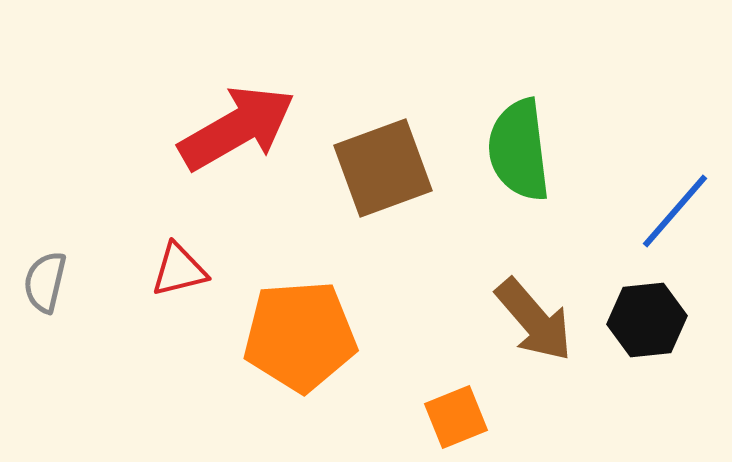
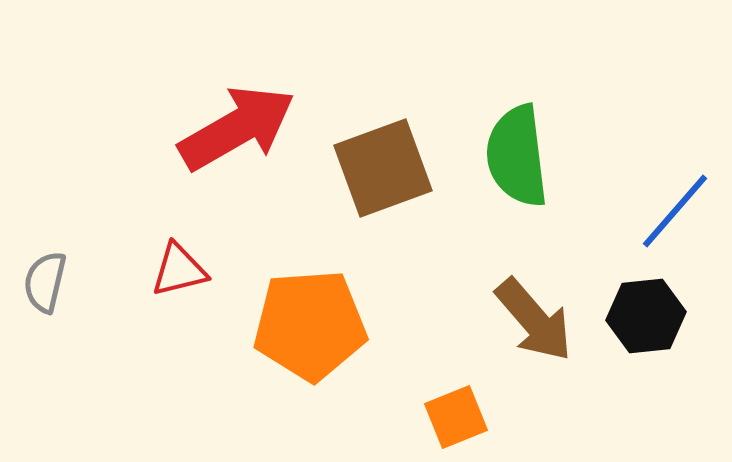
green semicircle: moved 2 px left, 6 px down
black hexagon: moved 1 px left, 4 px up
orange pentagon: moved 10 px right, 11 px up
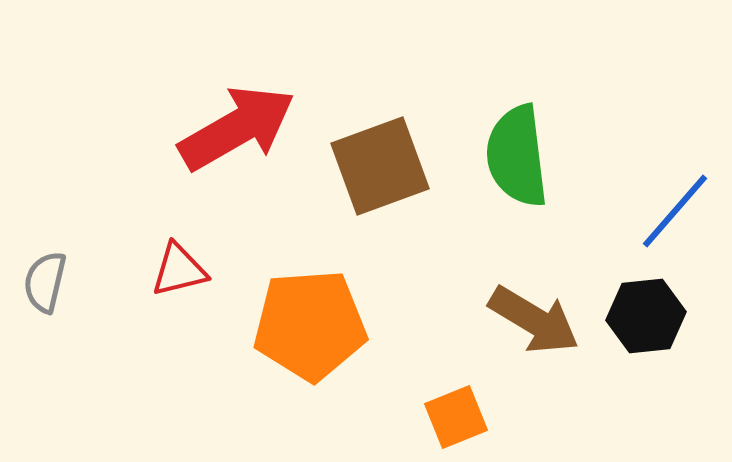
brown square: moved 3 px left, 2 px up
brown arrow: rotated 18 degrees counterclockwise
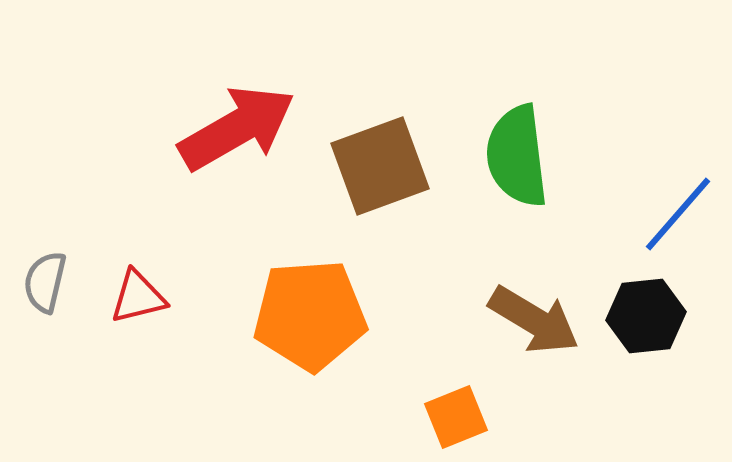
blue line: moved 3 px right, 3 px down
red triangle: moved 41 px left, 27 px down
orange pentagon: moved 10 px up
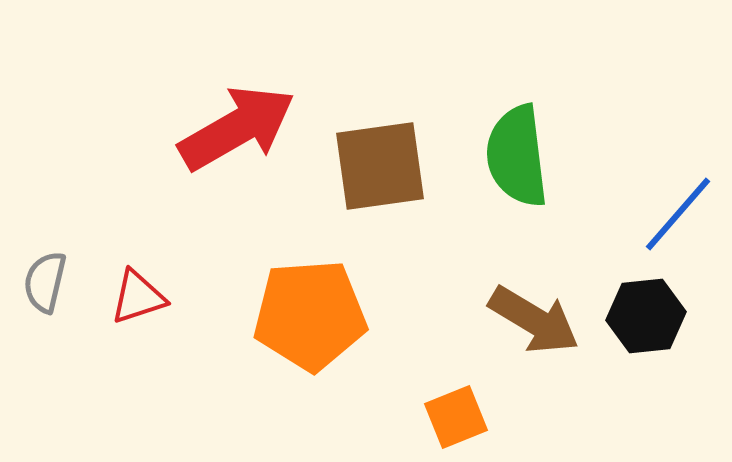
brown square: rotated 12 degrees clockwise
red triangle: rotated 4 degrees counterclockwise
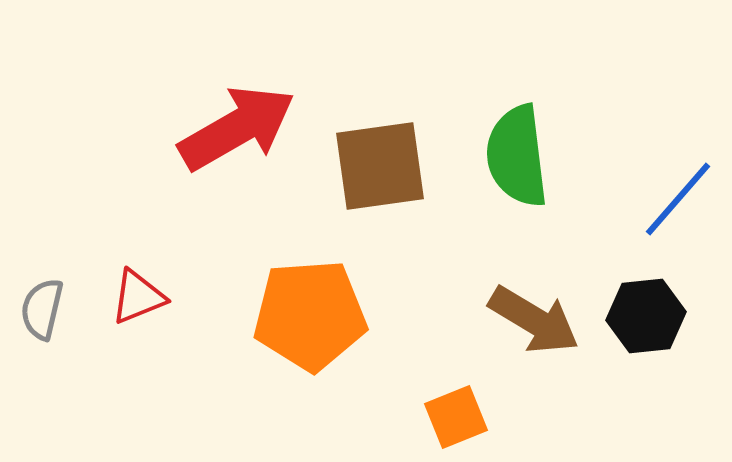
blue line: moved 15 px up
gray semicircle: moved 3 px left, 27 px down
red triangle: rotated 4 degrees counterclockwise
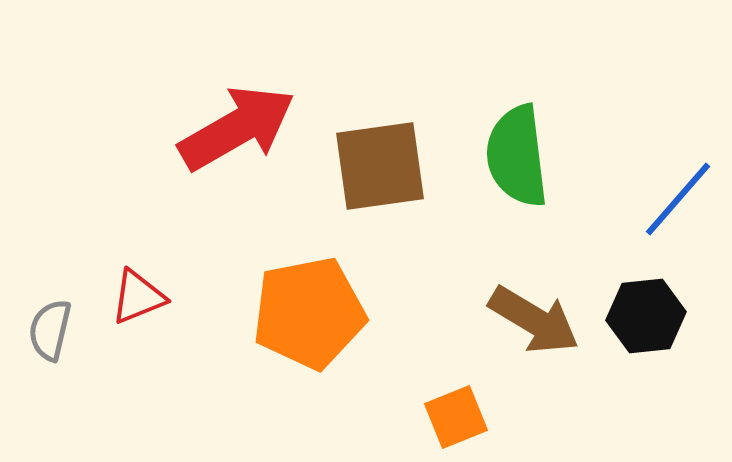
gray semicircle: moved 8 px right, 21 px down
orange pentagon: moved 1 px left, 2 px up; rotated 7 degrees counterclockwise
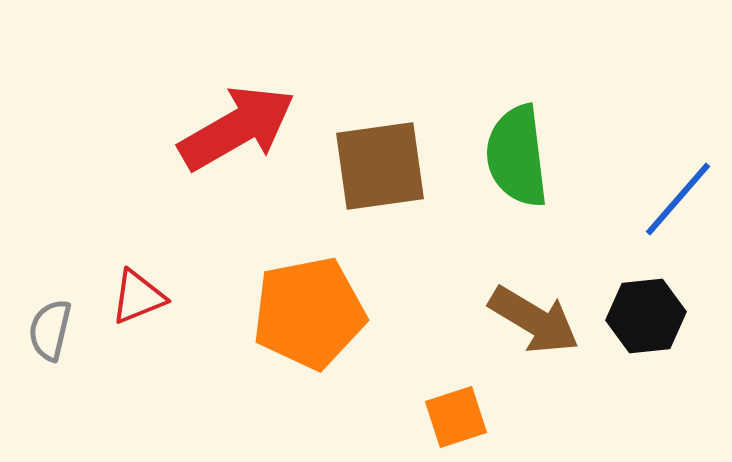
orange square: rotated 4 degrees clockwise
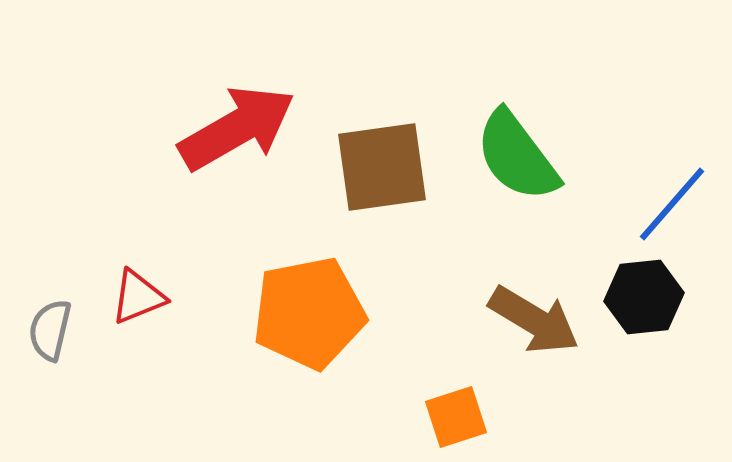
green semicircle: rotated 30 degrees counterclockwise
brown square: moved 2 px right, 1 px down
blue line: moved 6 px left, 5 px down
black hexagon: moved 2 px left, 19 px up
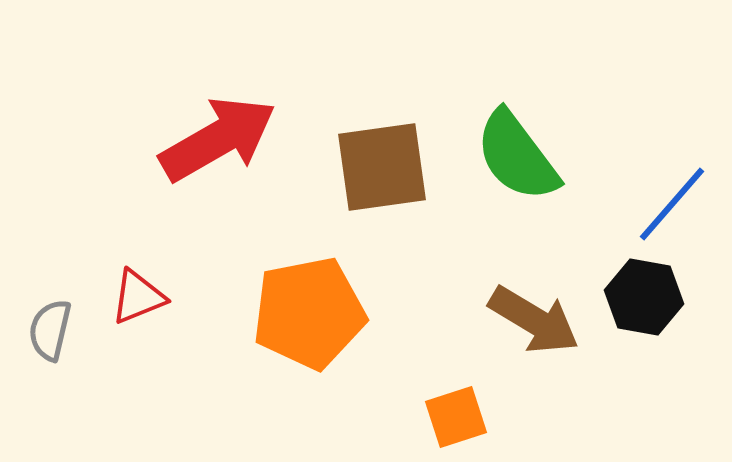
red arrow: moved 19 px left, 11 px down
black hexagon: rotated 16 degrees clockwise
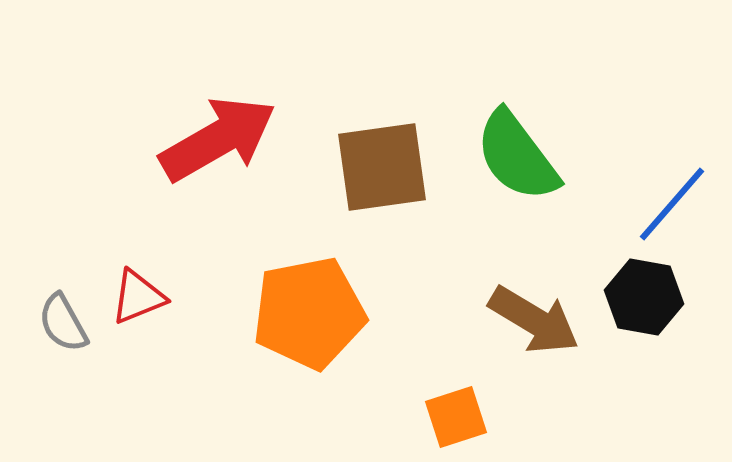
gray semicircle: moved 13 px right, 7 px up; rotated 42 degrees counterclockwise
